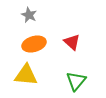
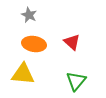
orange ellipse: rotated 25 degrees clockwise
yellow triangle: moved 3 px left, 1 px up
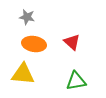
gray star: moved 2 px left, 2 px down; rotated 14 degrees counterclockwise
green triangle: rotated 40 degrees clockwise
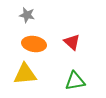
gray star: moved 2 px up
yellow triangle: moved 2 px right; rotated 10 degrees counterclockwise
green triangle: moved 1 px left
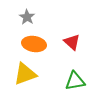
gray star: moved 2 px down; rotated 21 degrees clockwise
yellow triangle: rotated 15 degrees counterclockwise
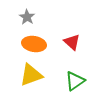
yellow triangle: moved 6 px right, 1 px down
green triangle: rotated 25 degrees counterclockwise
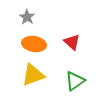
yellow triangle: moved 2 px right
